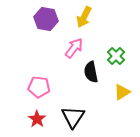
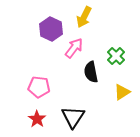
purple hexagon: moved 5 px right, 10 px down; rotated 15 degrees clockwise
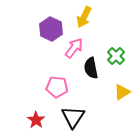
black semicircle: moved 4 px up
pink pentagon: moved 18 px right
red star: moved 1 px left, 1 px down
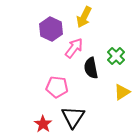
red star: moved 7 px right, 4 px down
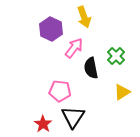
yellow arrow: rotated 45 degrees counterclockwise
pink pentagon: moved 3 px right, 4 px down
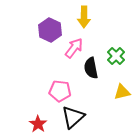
yellow arrow: rotated 20 degrees clockwise
purple hexagon: moved 1 px left, 1 px down
yellow triangle: rotated 18 degrees clockwise
black triangle: rotated 15 degrees clockwise
red star: moved 5 px left
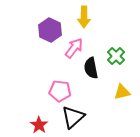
red star: moved 1 px right, 1 px down
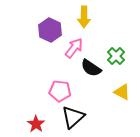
black semicircle: rotated 45 degrees counterclockwise
yellow triangle: rotated 42 degrees clockwise
red star: moved 3 px left, 1 px up
